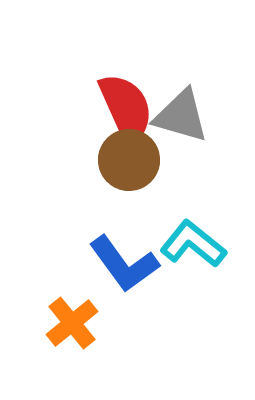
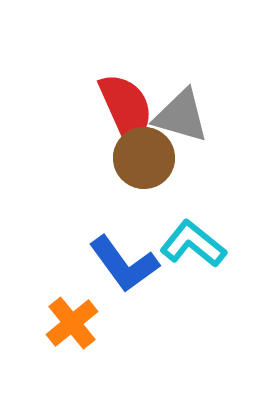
brown circle: moved 15 px right, 2 px up
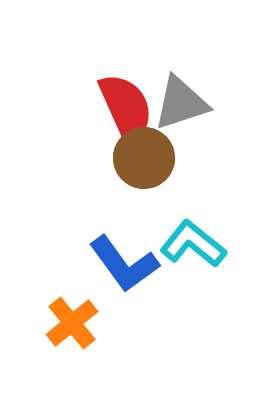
gray triangle: moved 13 px up; rotated 34 degrees counterclockwise
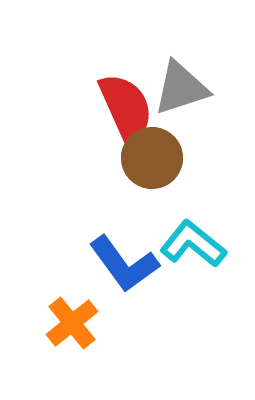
gray triangle: moved 15 px up
brown circle: moved 8 px right
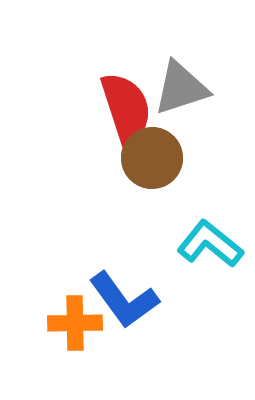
red semicircle: rotated 6 degrees clockwise
cyan L-shape: moved 17 px right
blue L-shape: moved 36 px down
orange cross: moved 3 px right; rotated 38 degrees clockwise
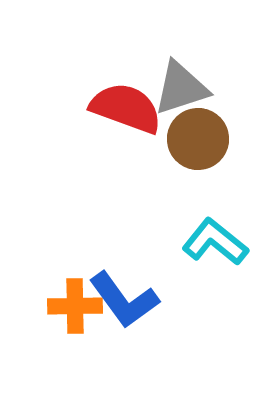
red semicircle: rotated 52 degrees counterclockwise
brown circle: moved 46 px right, 19 px up
cyan L-shape: moved 5 px right, 2 px up
orange cross: moved 17 px up
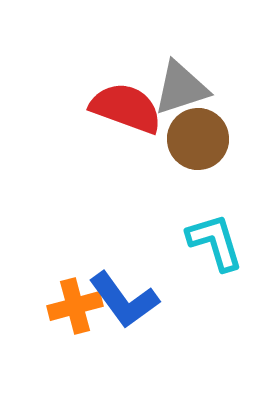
cyan L-shape: rotated 34 degrees clockwise
orange cross: rotated 14 degrees counterclockwise
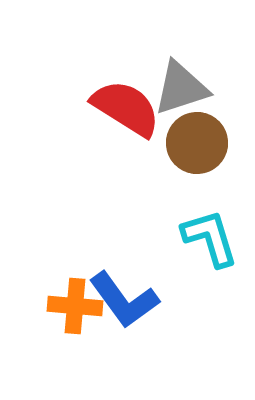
red semicircle: rotated 12 degrees clockwise
brown circle: moved 1 px left, 4 px down
cyan L-shape: moved 5 px left, 4 px up
orange cross: rotated 20 degrees clockwise
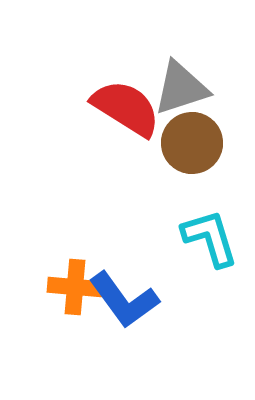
brown circle: moved 5 px left
orange cross: moved 19 px up
